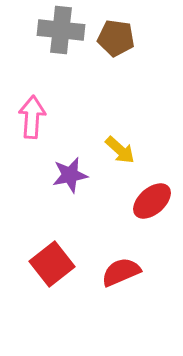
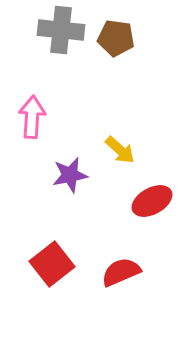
red ellipse: rotated 12 degrees clockwise
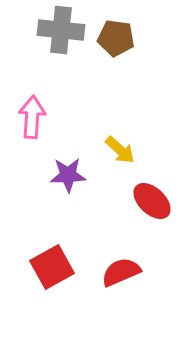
purple star: moved 2 px left; rotated 9 degrees clockwise
red ellipse: rotated 72 degrees clockwise
red square: moved 3 px down; rotated 9 degrees clockwise
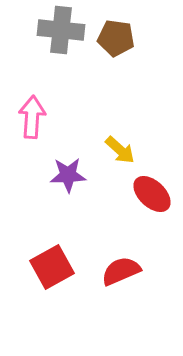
red ellipse: moved 7 px up
red semicircle: moved 1 px up
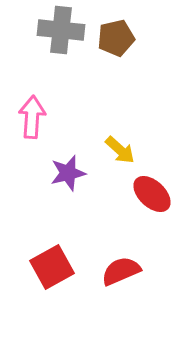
brown pentagon: rotated 21 degrees counterclockwise
purple star: moved 2 px up; rotated 12 degrees counterclockwise
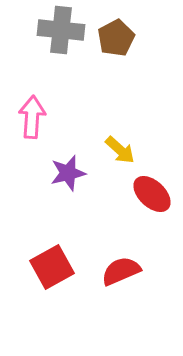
brown pentagon: rotated 15 degrees counterclockwise
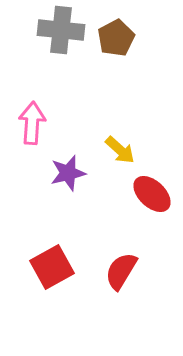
pink arrow: moved 6 px down
red semicircle: rotated 36 degrees counterclockwise
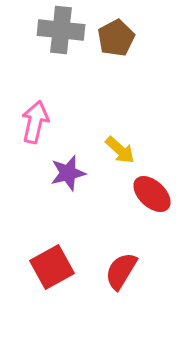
pink arrow: moved 3 px right, 1 px up; rotated 9 degrees clockwise
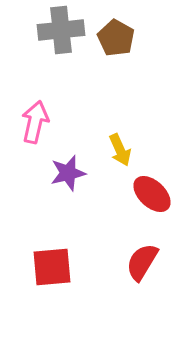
gray cross: rotated 12 degrees counterclockwise
brown pentagon: rotated 15 degrees counterclockwise
yellow arrow: rotated 24 degrees clockwise
red square: rotated 24 degrees clockwise
red semicircle: moved 21 px right, 9 px up
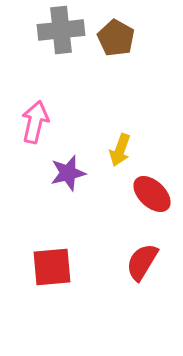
yellow arrow: rotated 44 degrees clockwise
